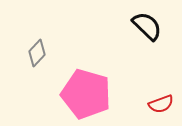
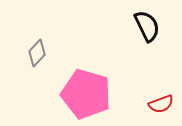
black semicircle: rotated 20 degrees clockwise
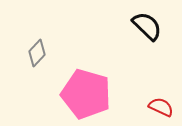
black semicircle: rotated 20 degrees counterclockwise
red semicircle: moved 3 px down; rotated 135 degrees counterclockwise
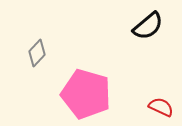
black semicircle: moved 1 px right; rotated 96 degrees clockwise
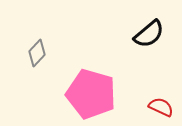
black semicircle: moved 1 px right, 8 px down
pink pentagon: moved 5 px right
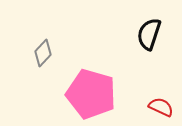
black semicircle: rotated 148 degrees clockwise
gray diamond: moved 6 px right
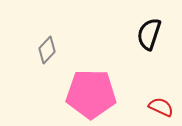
gray diamond: moved 4 px right, 3 px up
pink pentagon: rotated 15 degrees counterclockwise
